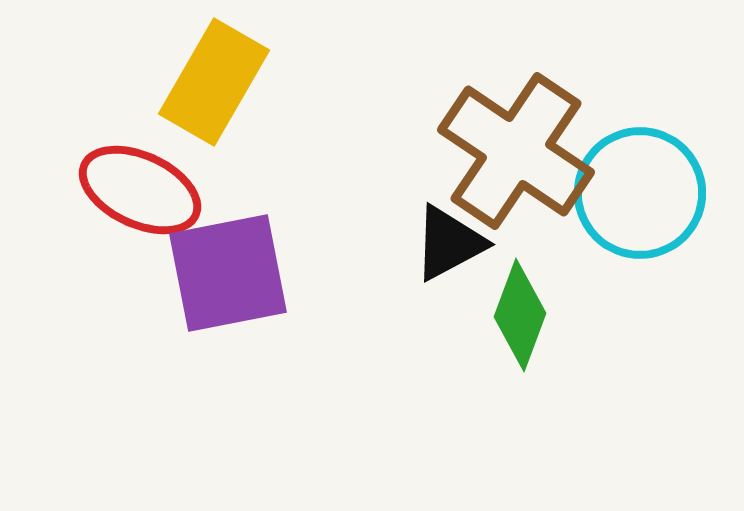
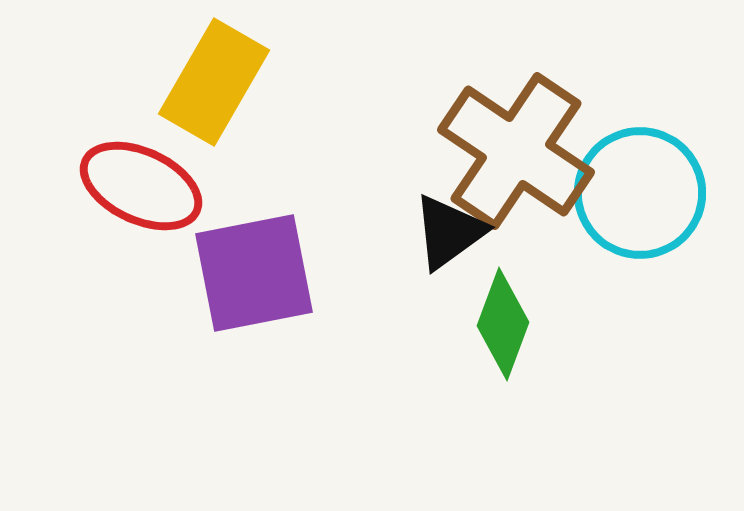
red ellipse: moved 1 px right, 4 px up
black triangle: moved 11 px up; rotated 8 degrees counterclockwise
purple square: moved 26 px right
green diamond: moved 17 px left, 9 px down
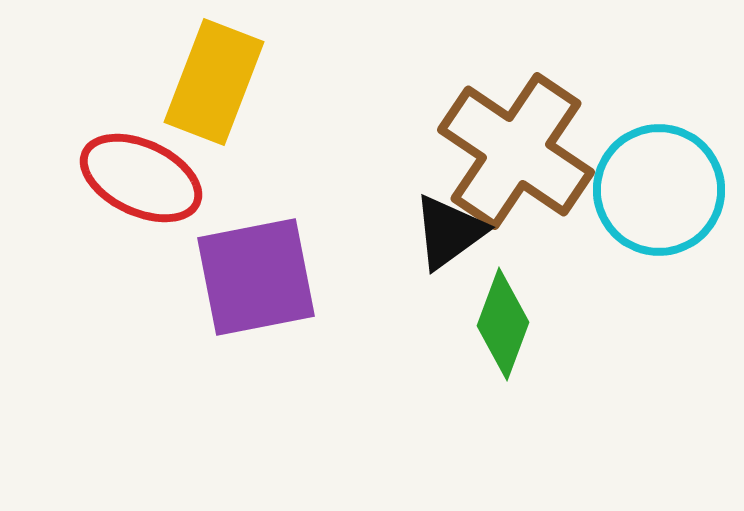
yellow rectangle: rotated 9 degrees counterclockwise
red ellipse: moved 8 px up
cyan circle: moved 19 px right, 3 px up
purple square: moved 2 px right, 4 px down
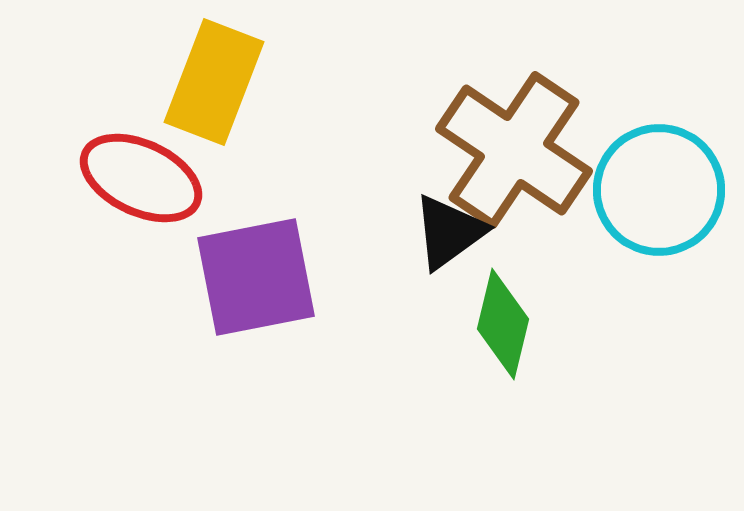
brown cross: moved 2 px left, 1 px up
green diamond: rotated 7 degrees counterclockwise
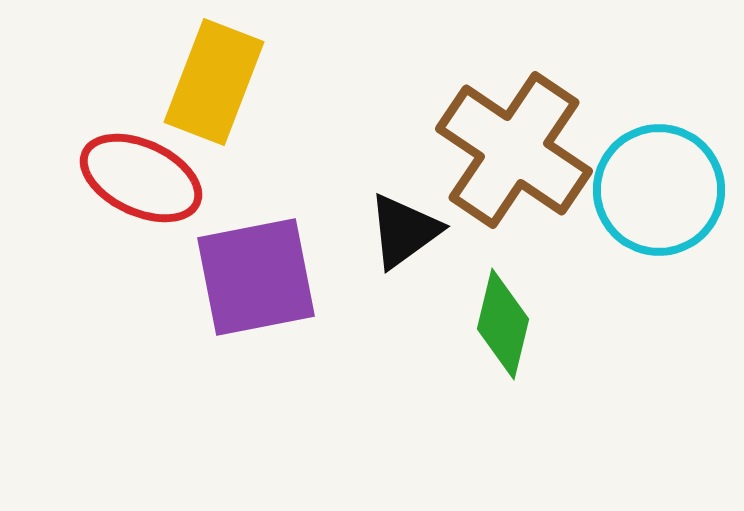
black triangle: moved 45 px left, 1 px up
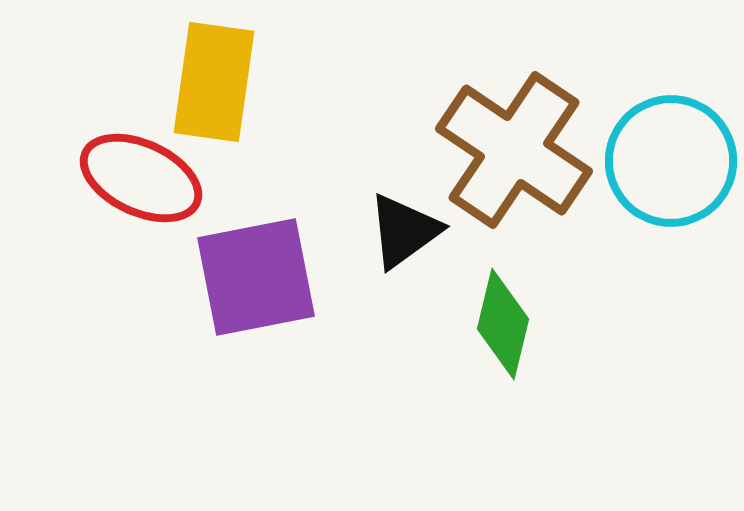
yellow rectangle: rotated 13 degrees counterclockwise
cyan circle: moved 12 px right, 29 px up
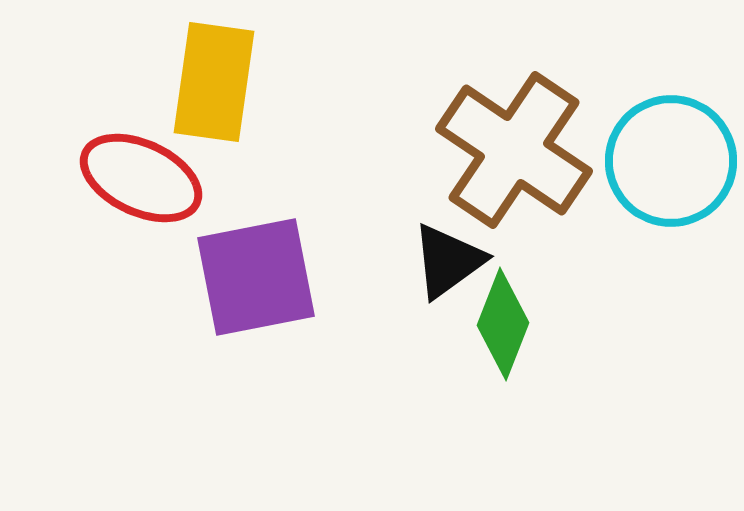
black triangle: moved 44 px right, 30 px down
green diamond: rotated 8 degrees clockwise
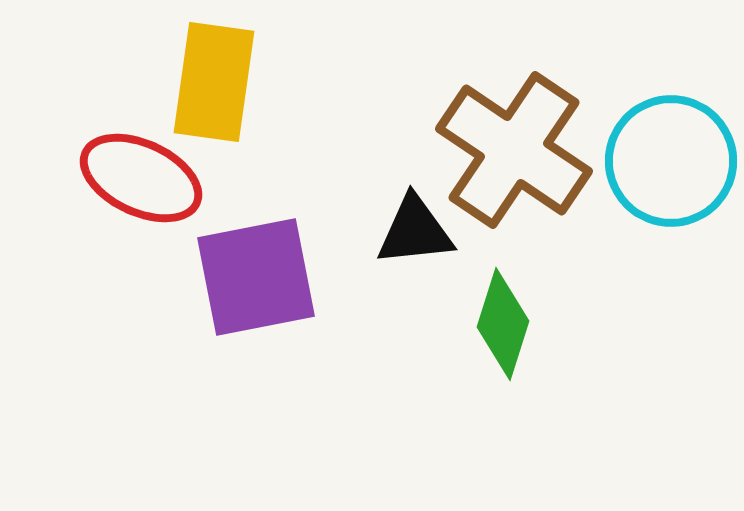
black triangle: moved 33 px left, 30 px up; rotated 30 degrees clockwise
green diamond: rotated 4 degrees counterclockwise
